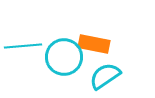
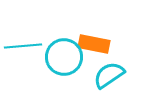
cyan semicircle: moved 4 px right, 1 px up
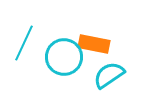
cyan line: moved 1 px right, 3 px up; rotated 60 degrees counterclockwise
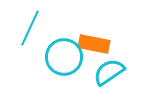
cyan line: moved 6 px right, 15 px up
cyan semicircle: moved 3 px up
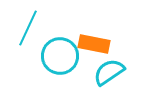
cyan line: moved 2 px left
cyan circle: moved 4 px left, 1 px up
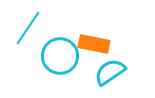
cyan line: rotated 9 degrees clockwise
cyan semicircle: moved 1 px right
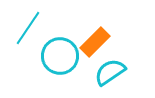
orange rectangle: moved 1 px right, 2 px up; rotated 56 degrees counterclockwise
